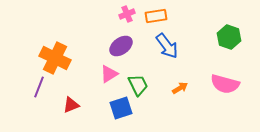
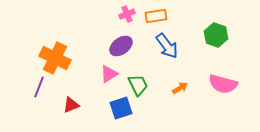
green hexagon: moved 13 px left, 2 px up
pink semicircle: moved 2 px left
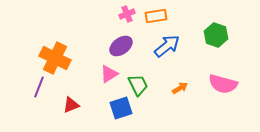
blue arrow: rotated 92 degrees counterclockwise
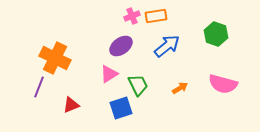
pink cross: moved 5 px right, 2 px down
green hexagon: moved 1 px up
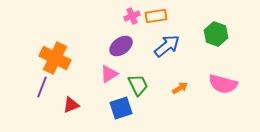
purple line: moved 3 px right
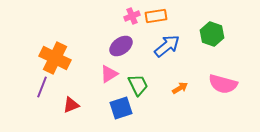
green hexagon: moved 4 px left
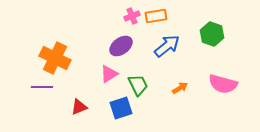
purple line: rotated 70 degrees clockwise
red triangle: moved 8 px right, 2 px down
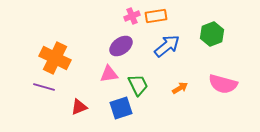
green hexagon: rotated 20 degrees clockwise
pink triangle: rotated 24 degrees clockwise
purple line: moved 2 px right; rotated 15 degrees clockwise
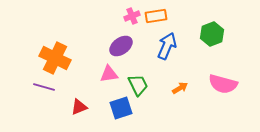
blue arrow: rotated 28 degrees counterclockwise
